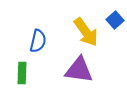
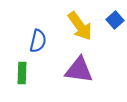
yellow arrow: moved 6 px left, 6 px up
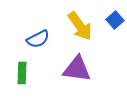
blue semicircle: moved 2 px up; rotated 50 degrees clockwise
purple triangle: moved 2 px left, 1 px up
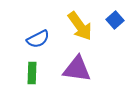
green rectangle: moved 10 px right
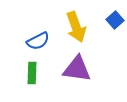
yellow arrow: moved 4 px left, 1 px down; rotated 16 degrees clockwise
blue semicircle: moved 2 px down
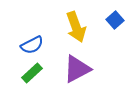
blue semicircle: moved 6 px left, 4 px down
purple triangle: rotated 36 degrees counterclockwise
green rectangle: rotated 45 degrees clockwise
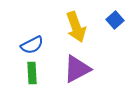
green rectangle: rotated 50 degrees counterclockwise
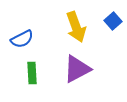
blue square: moved 2 px left, 1 px down
blue semicircle: moved 10 px left, 6 px up
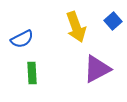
purple triangle: moved 20 px right
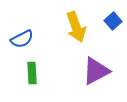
purple triangle: moved 1 px left, 2 px down
